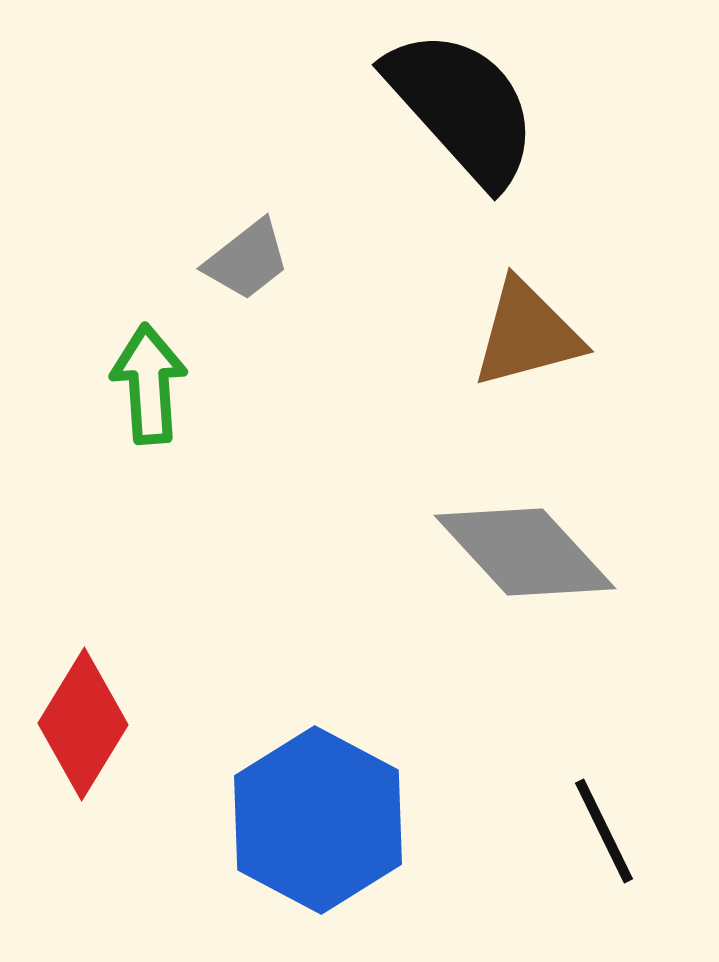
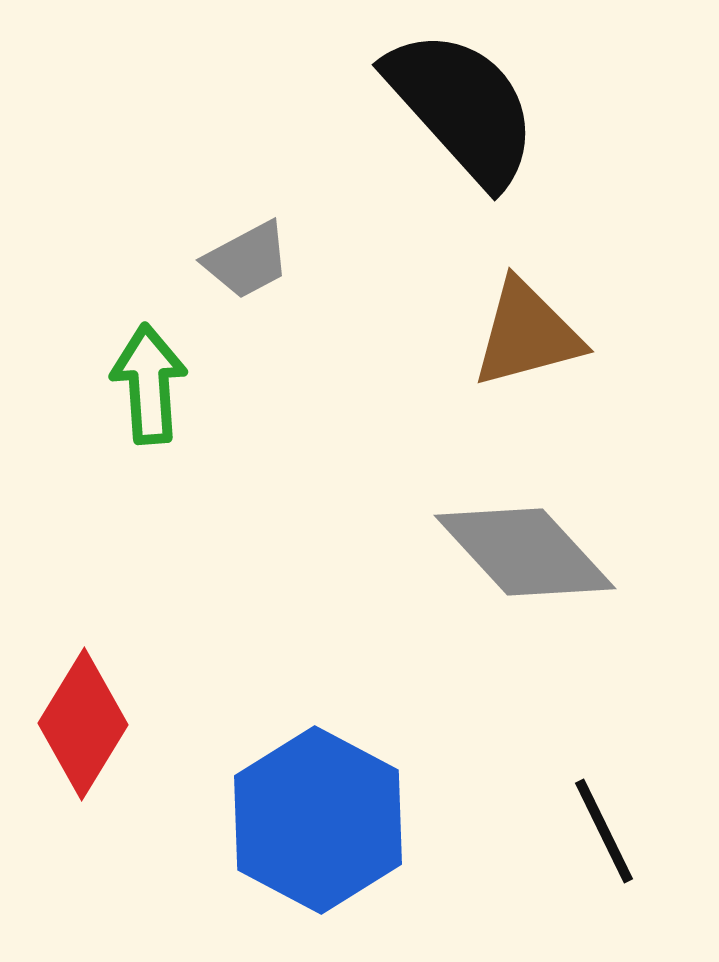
gray trapezoid: rotated 10 degrees clockwise
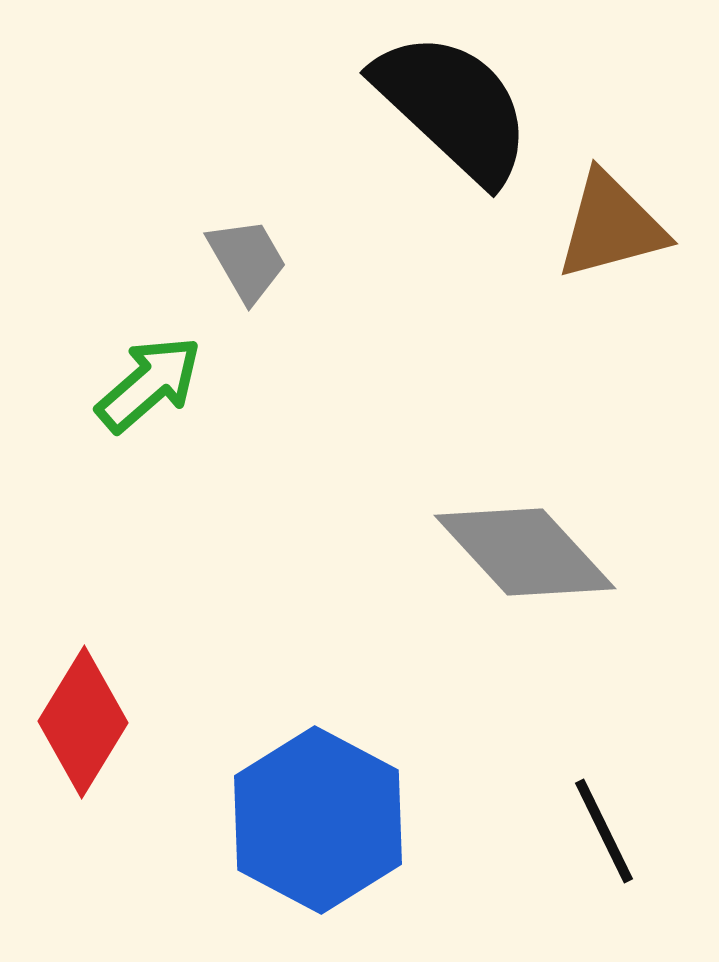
black semicircle: moved 9 px left; rotated 5 degrees counterclockwise
gray trapezoid: rotated 92 degrees counterclockwise
brown triangle: moved 84 px right, 108 px up
green arrow: rotated 53 degrees clockwise
red diamond: moved 2 px up
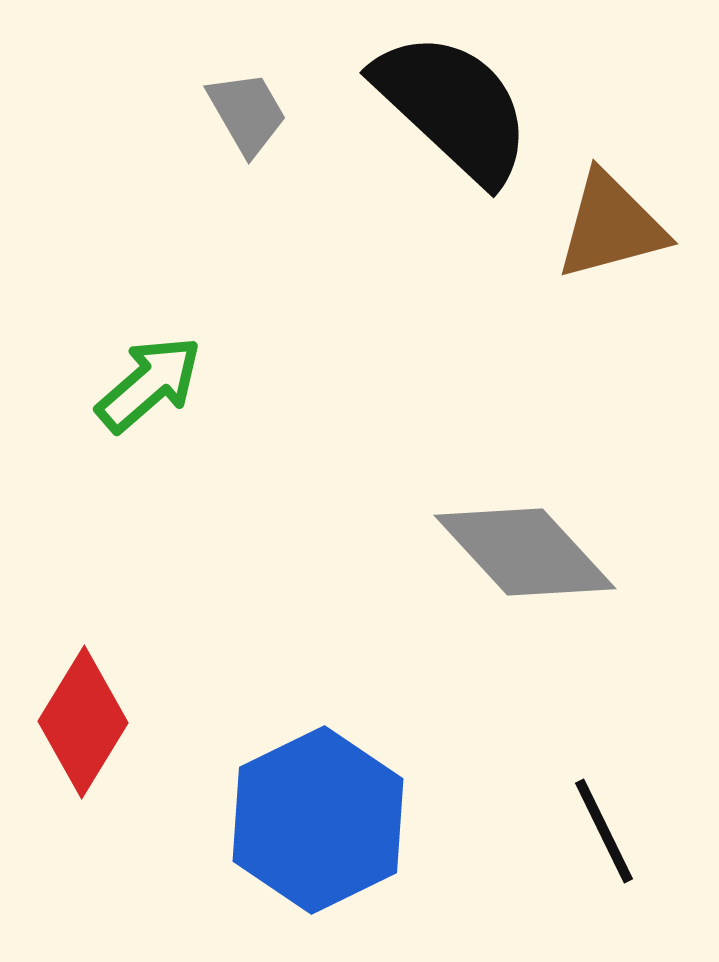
gray trapezoid: moved 147 px up
blue hexagon: rotated 6 degrees clockwise
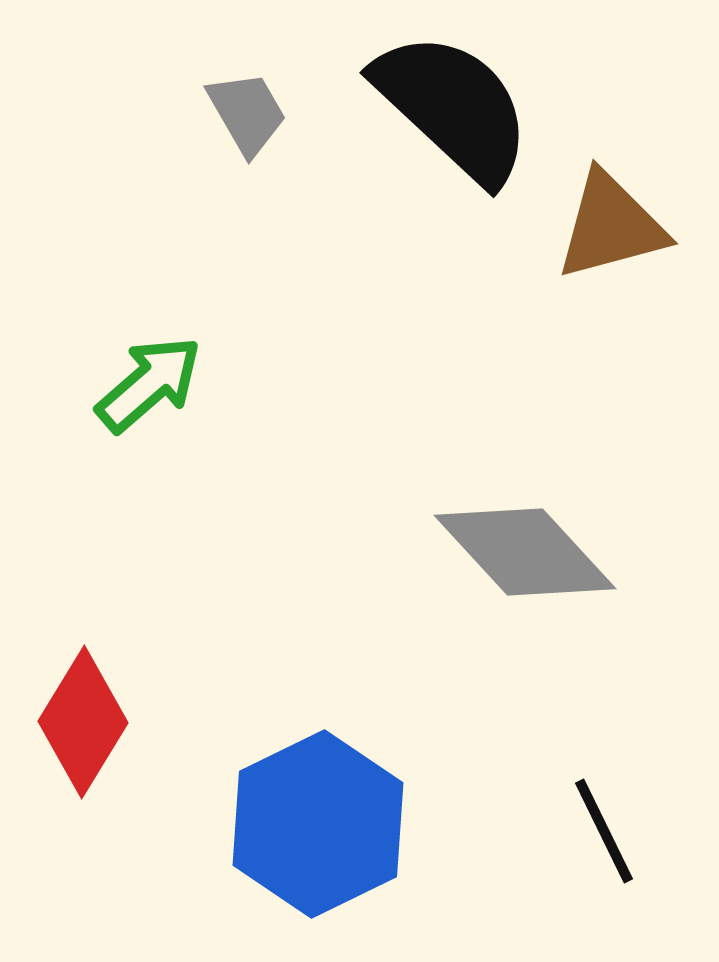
blue hexagon: moved 4 px down
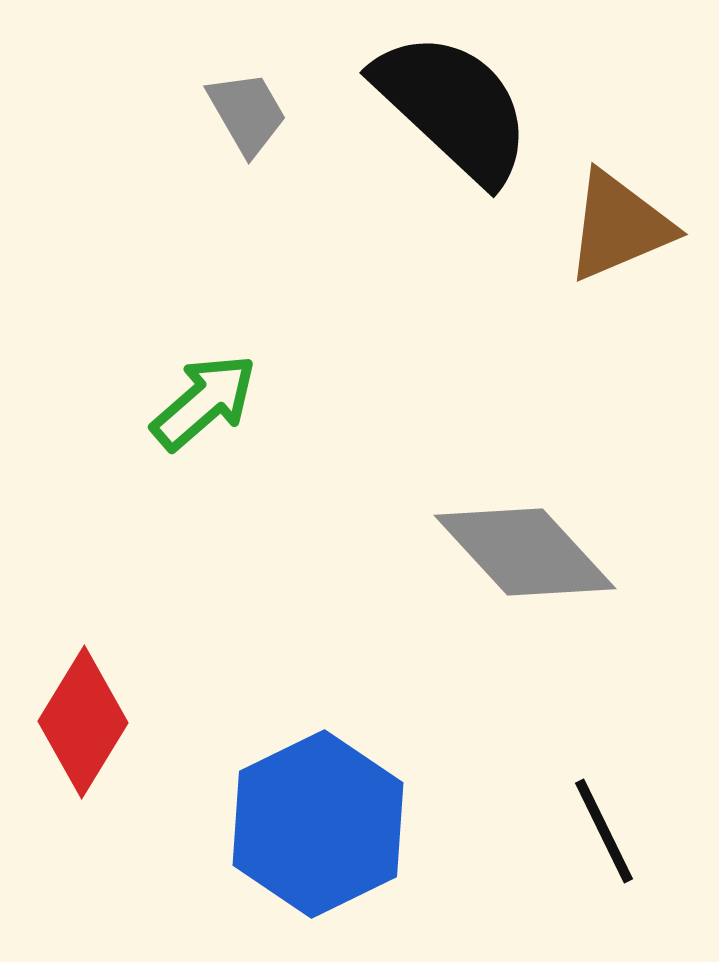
brown triangle: moved 8 px right; rotated 8 degrees counterclockwise
green arrow: moved 55 px right, 18 px down
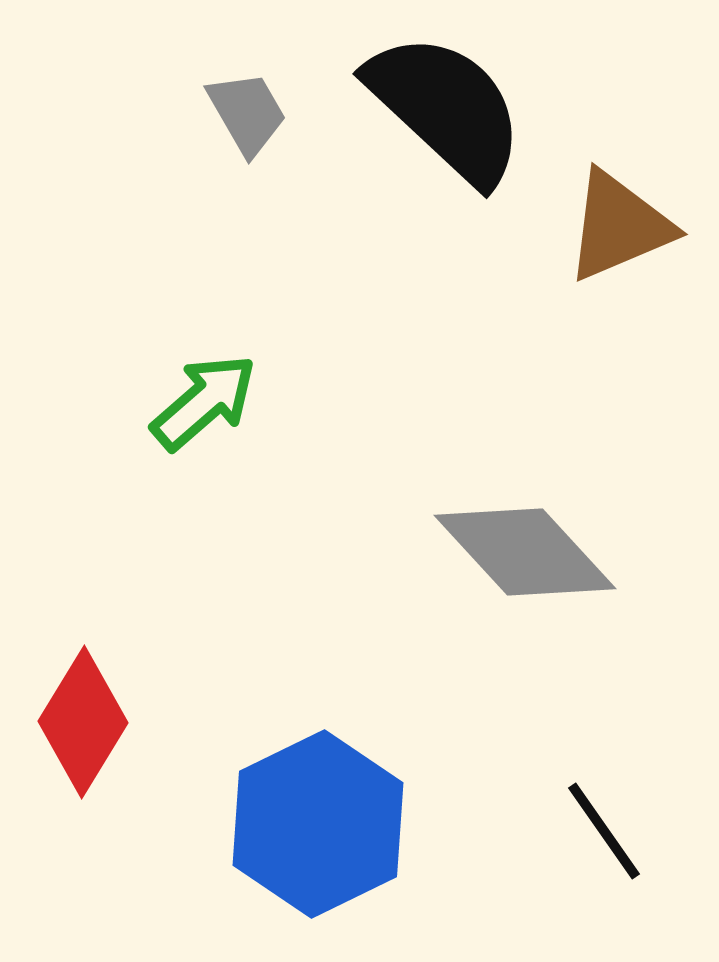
black semicircle: moved 7 px left, 1 px down
black line: rotated 9 degrees counterclockwise
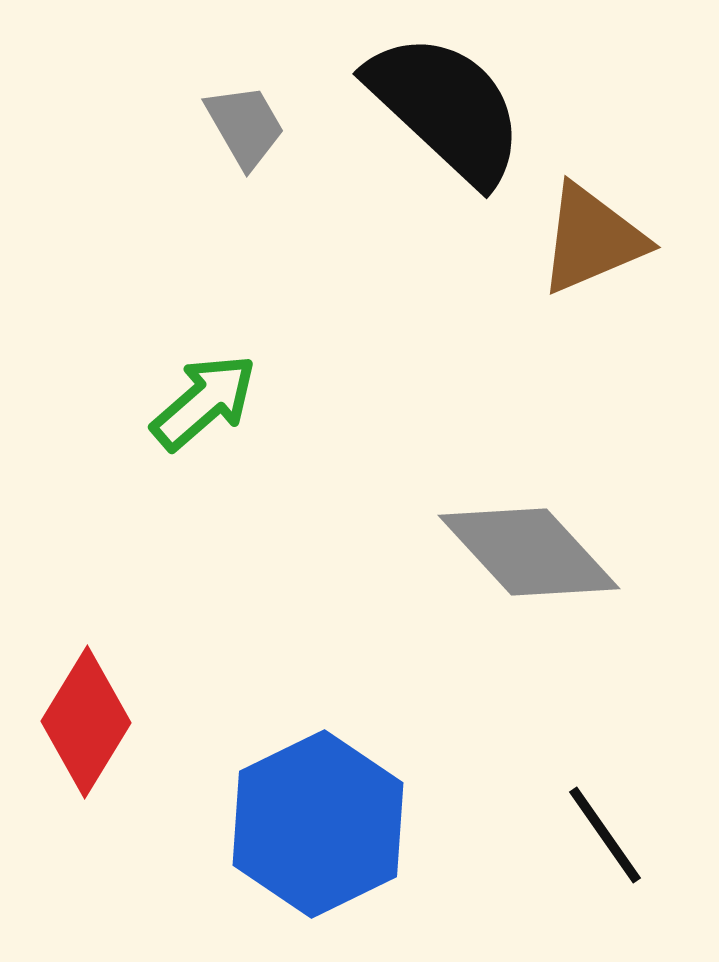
gray trapezoid: moved 2 px left, 13 px down
brown triangle: moved 27 px left, 13 px down
gray diamond: moved 4 px right
red diamond: moved 3 px right
black line: moved 1 px right, 4 px down
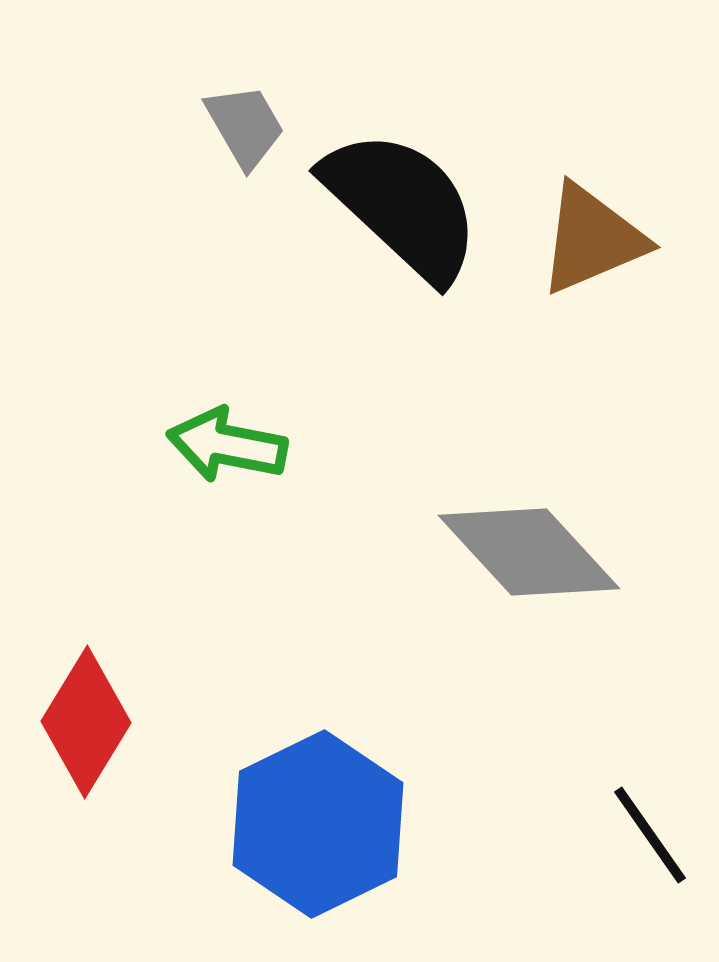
black semicircle: moved 44 px left, 97 px down
green arrow: moved 23 px right, 43 px down; rotated 128 degrees counterclockwise
black line: moved 45 px right
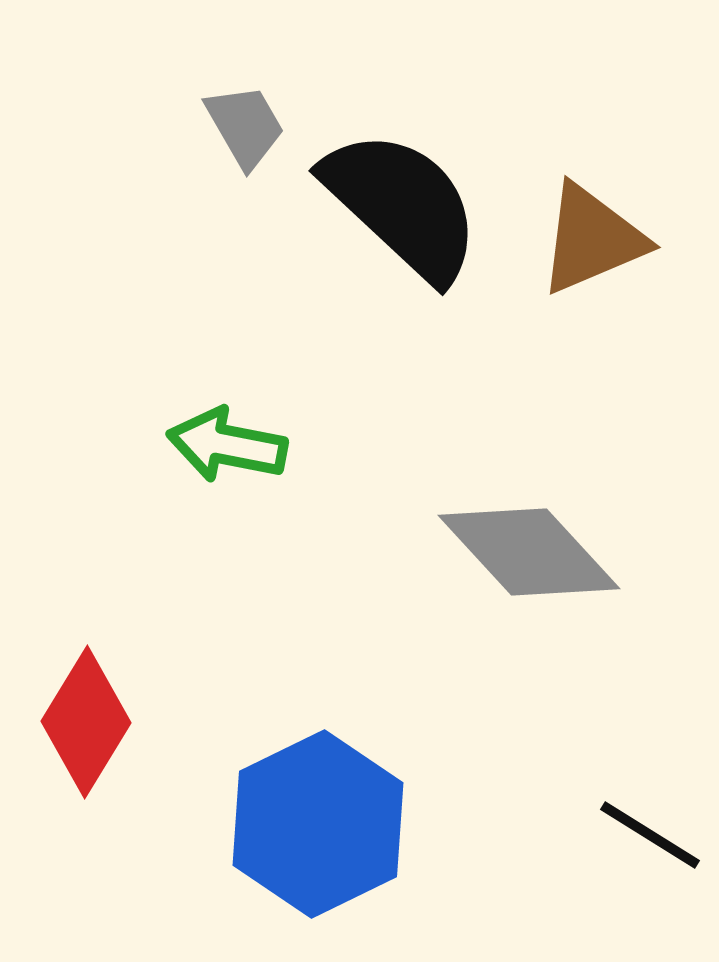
black line: rotated 23 degrees counterclockwise
